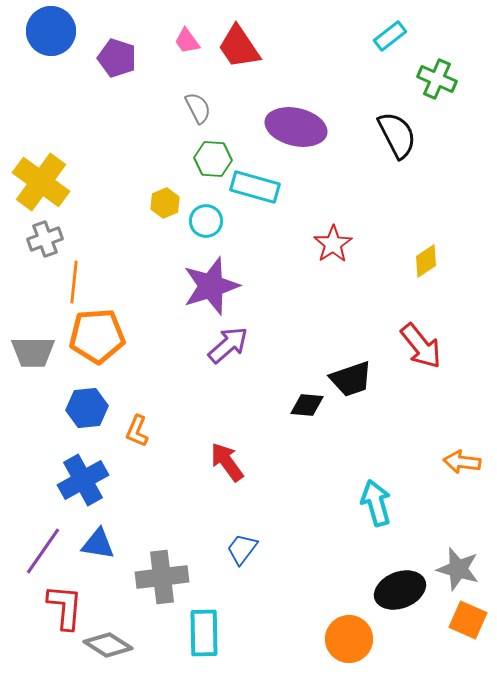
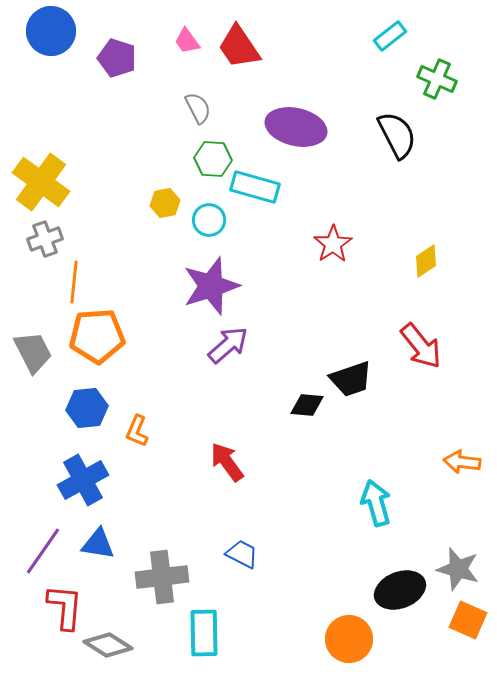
yellow hexagon at (165, 203): rotated 12 degrees clockwise
cyan circle at (206, 221): moved 3 px right, 1 px up
gray trapezoid at (33, 352): rotated 117 degrees counterclockwise
blue trapezoid at (242, 549): moved 5 px down; rotated 80 degrees clockwise
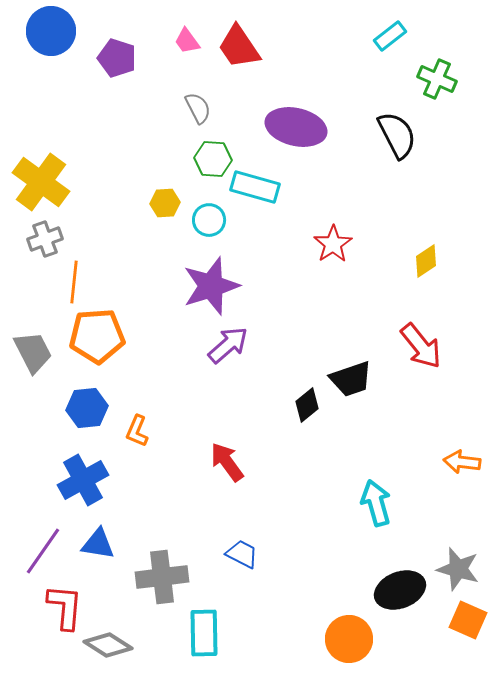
yellow hexagon at (165, 203): rotated 8 degrees clockwise
black diamond at (307, 405): rotated 44 degrees counterclockwise
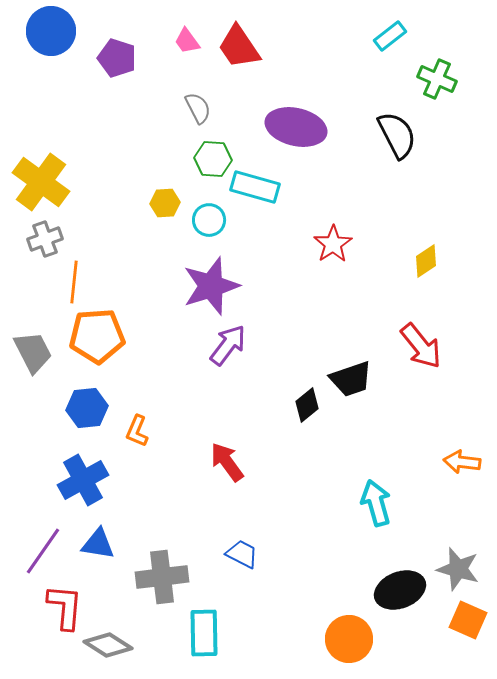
purple arrow at (228, 345): rotated 12 degrees counterclockwise
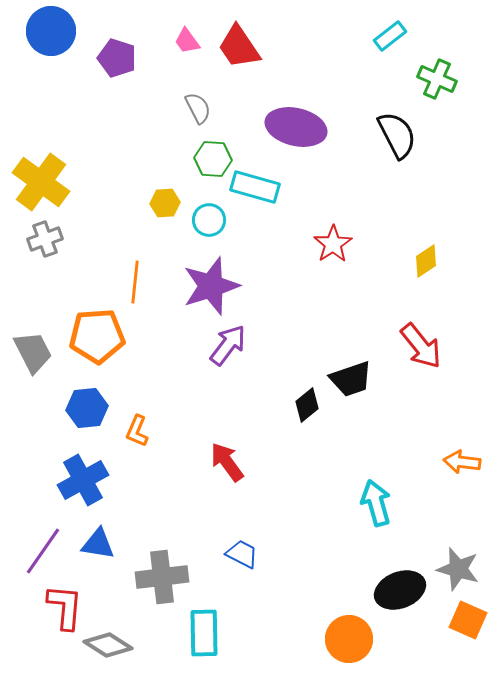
orange line at (74, 282): moved 61 px right
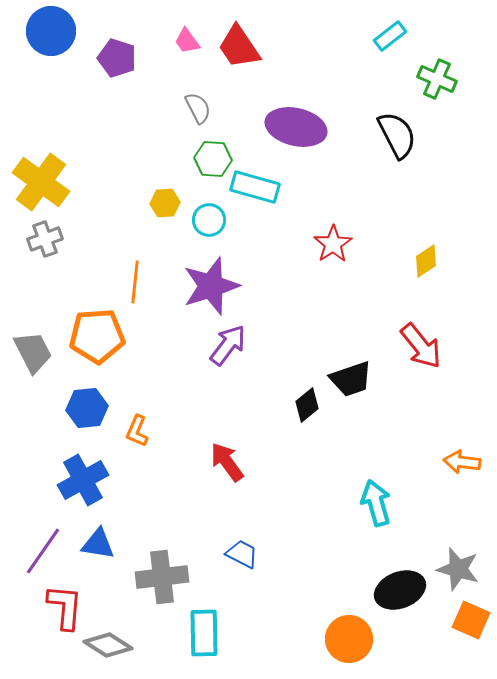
orange square at (468, 620): moved 3 px right
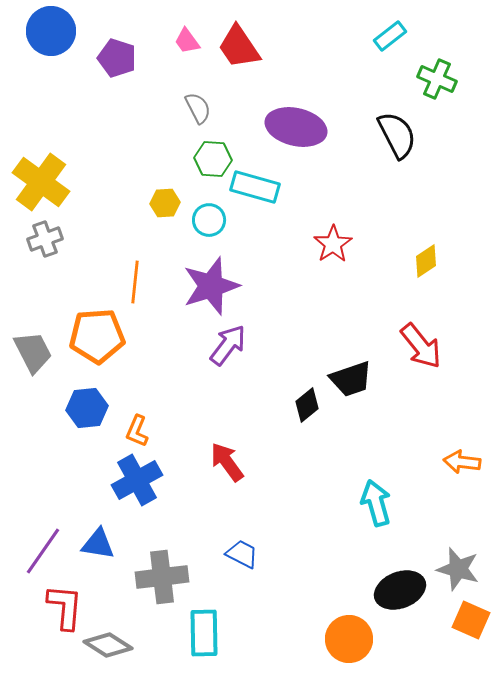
blue cross at (83, 480): moved 54 px right
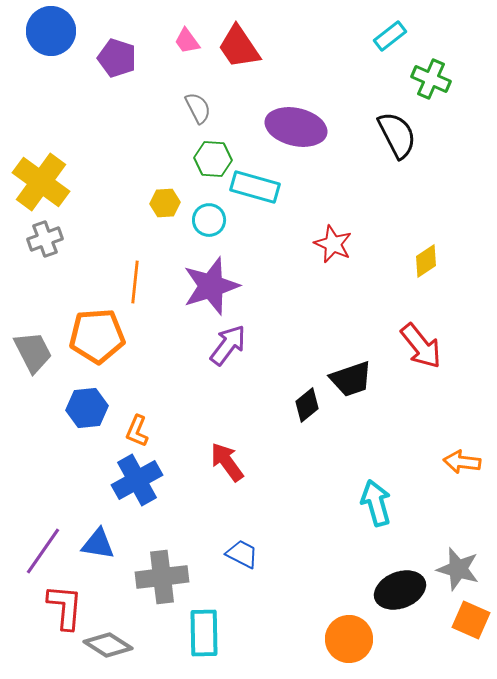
green cross at (437, 79): moved 6 px left
red star at (333, 244): rotated 15 degrees counterclockwise
